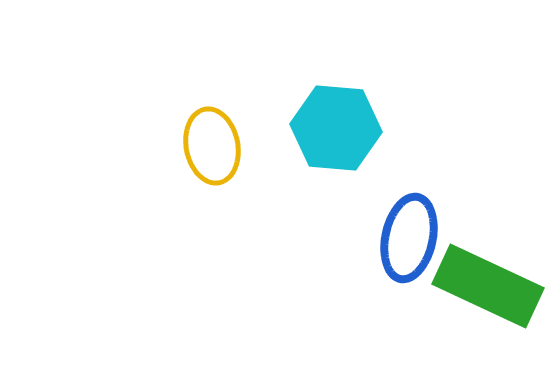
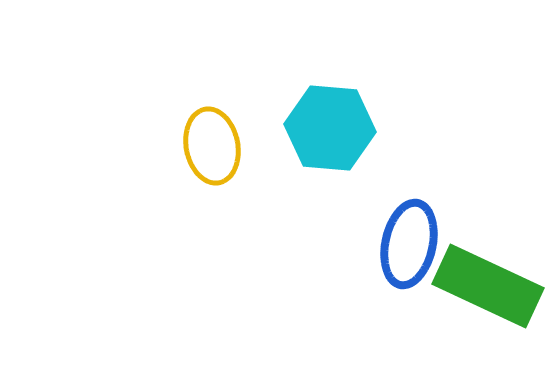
cyan hexagon: moved 6 px left
blue ellipse: moved 6 px down
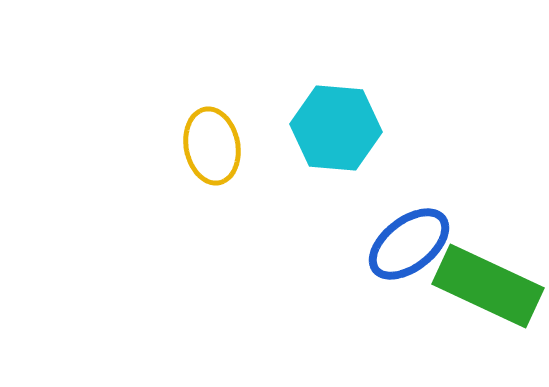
cyan hexagon: moved 6 px right
blue ellipse: rotated 40 degrees clockwise
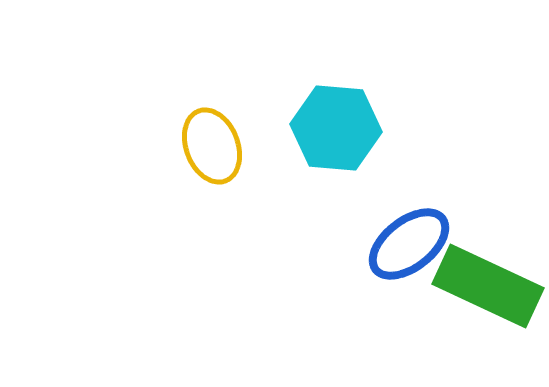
yellow ellipse: rotated 10 degrees counterclockwise
